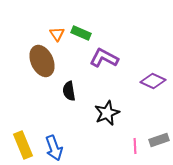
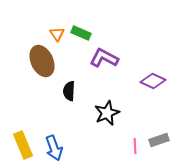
black semicircle: rotated 12 degrees clockwise
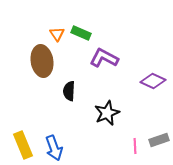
brown ellipse: rotated 16 degrees clockwise
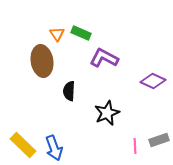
yellow rectangle: rotated 24 degrees counterclockwise
